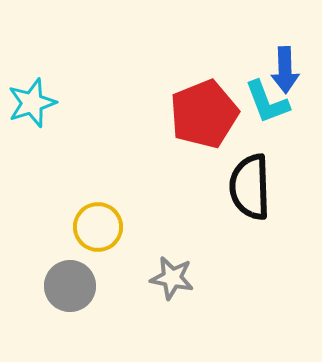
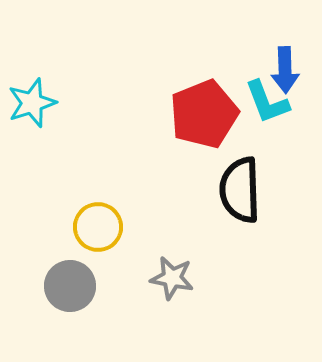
black semicircle: moved 10 px left, 3 px down
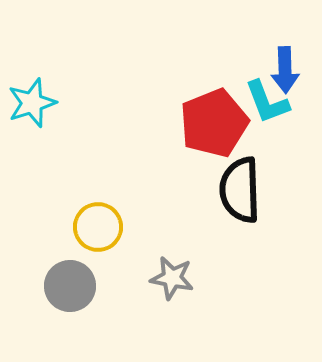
red pentagon: moved 10 px right, 9 px down
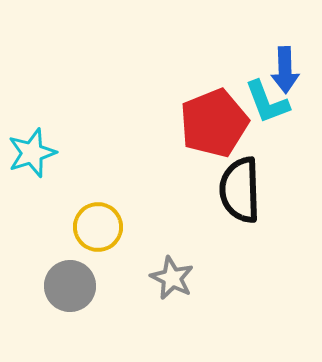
cyan star: moved 50 px down
gray star: rotated 15 degrees clockwise
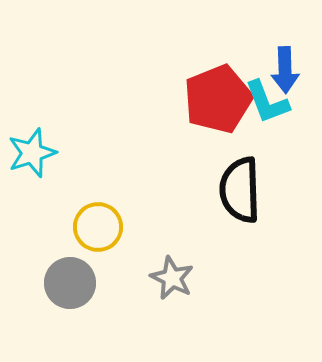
red pentagon: moved 4 px right, 24 px up
gray circle: moved 3 px up
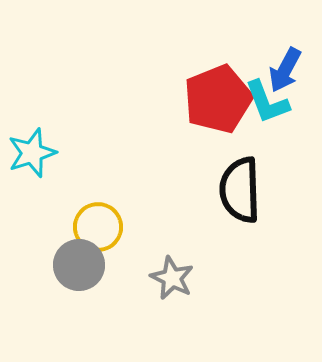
blue arrow: rotated 30 degrees clockwise
gray circle: moved 9 px right, 18 px up
